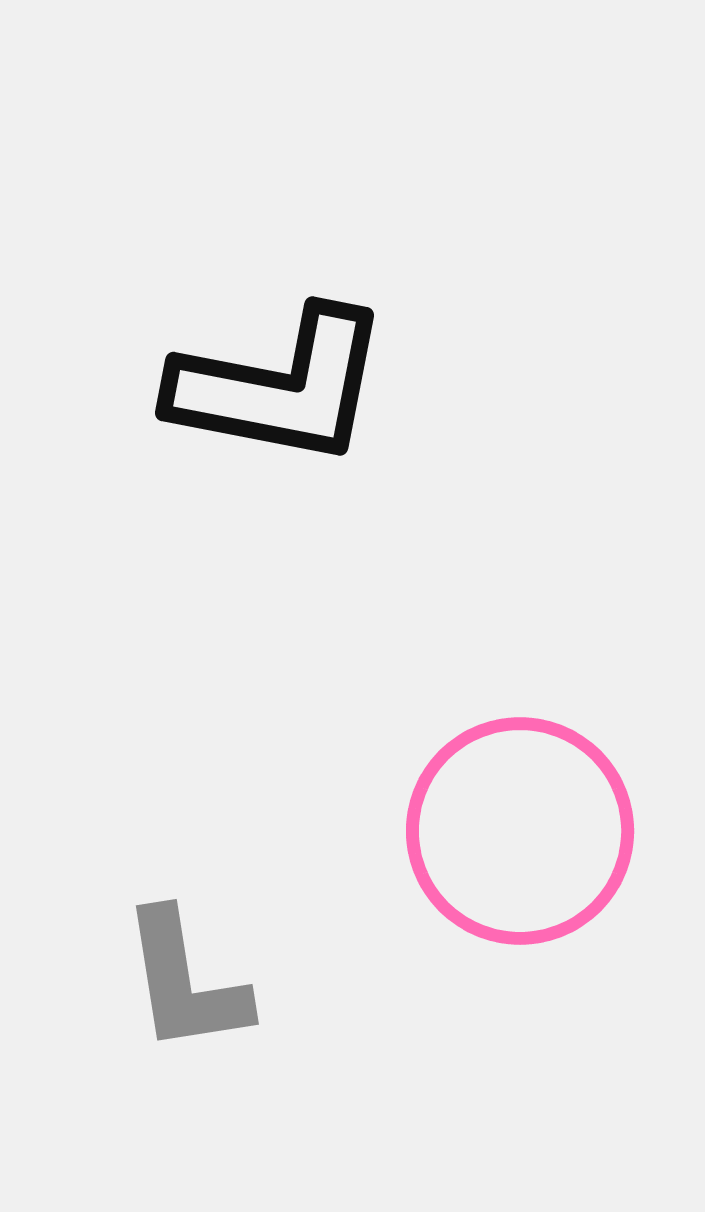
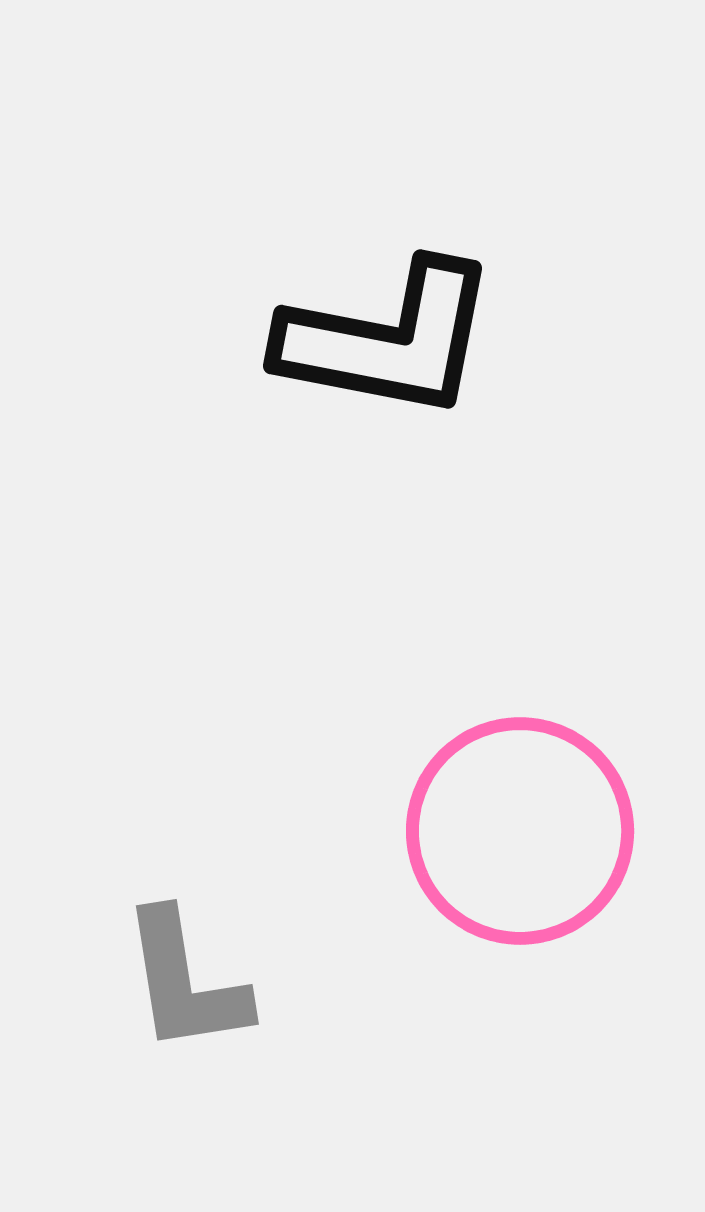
black L-shape: moved 108 px right, 47 px up
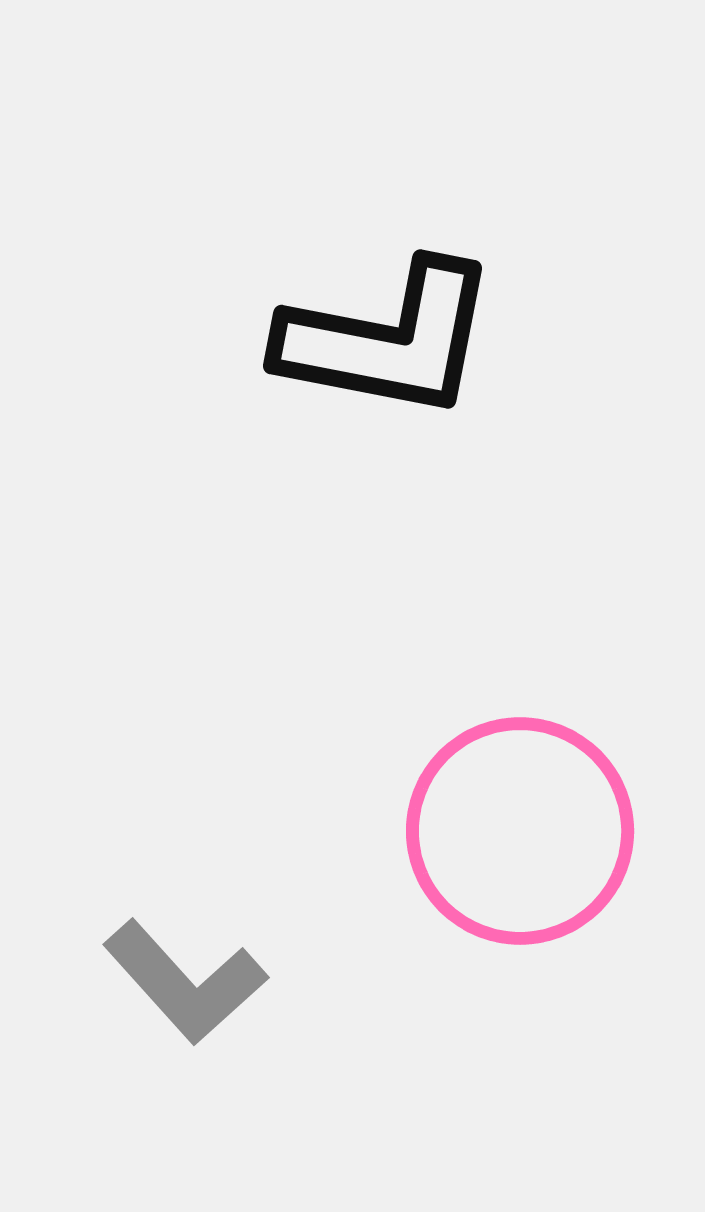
gray L-shape: rotated 33 degrees counterclockwise
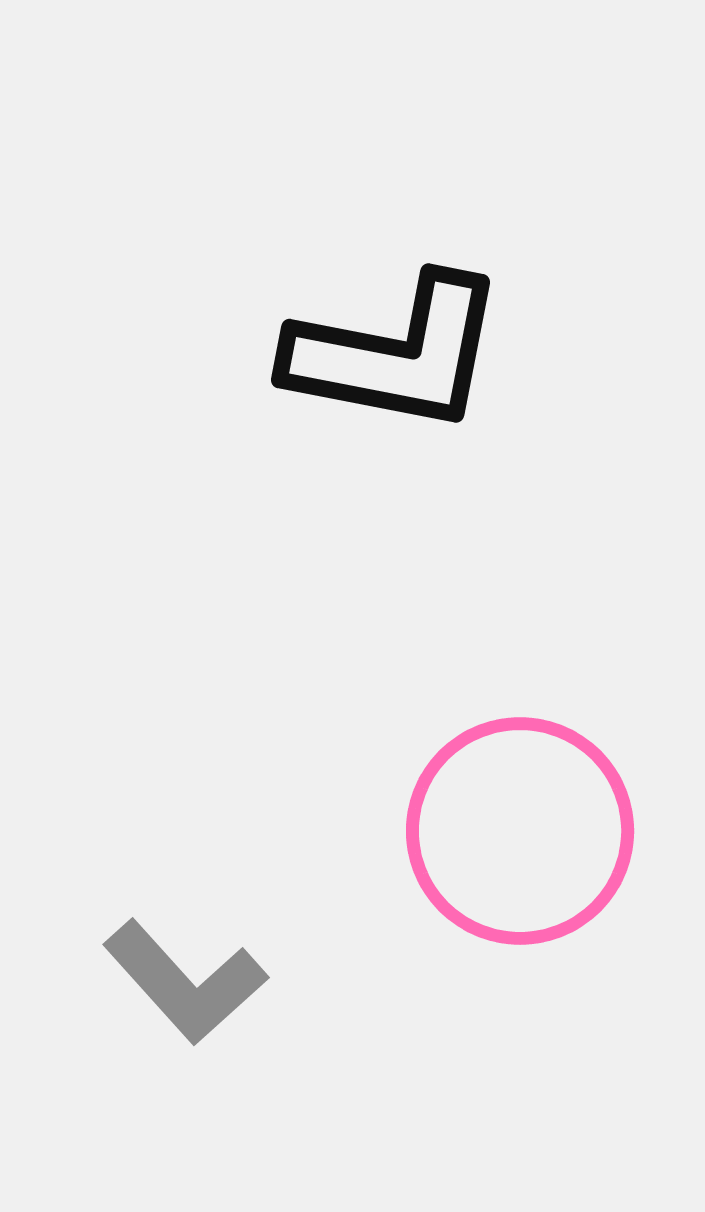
black L-shape: moved 8 px right, 14 px down
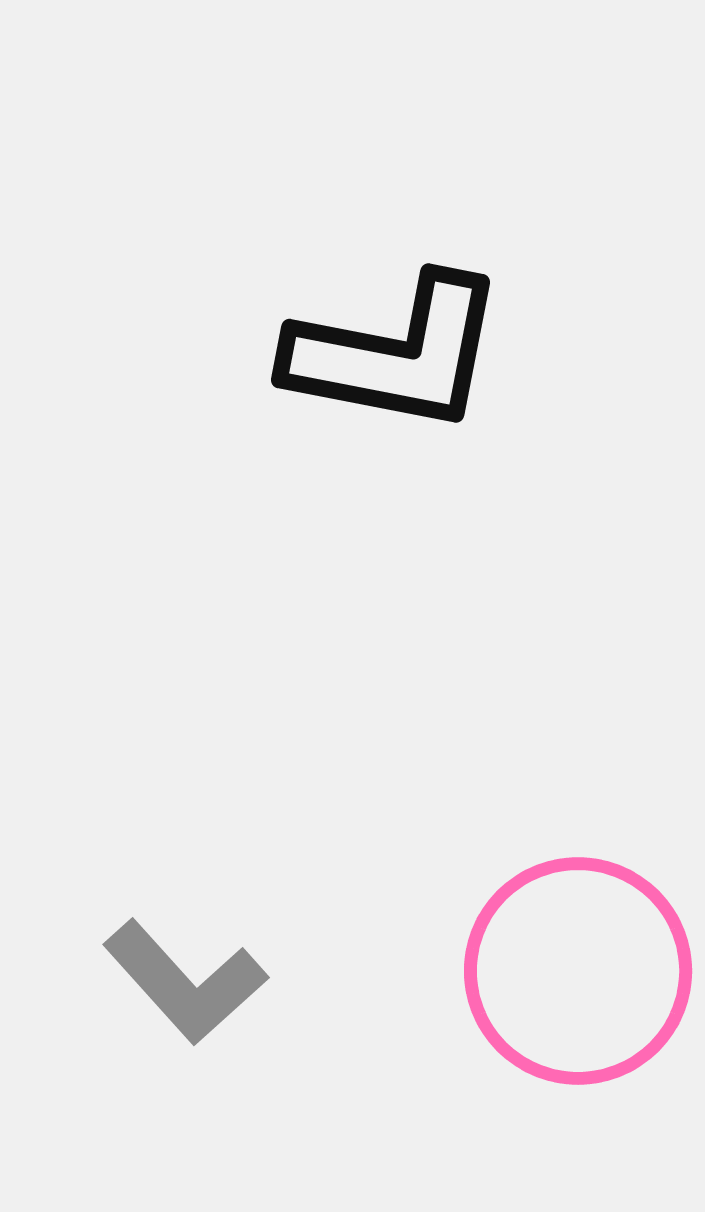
pink circle: moved 58 px right, 140 px down
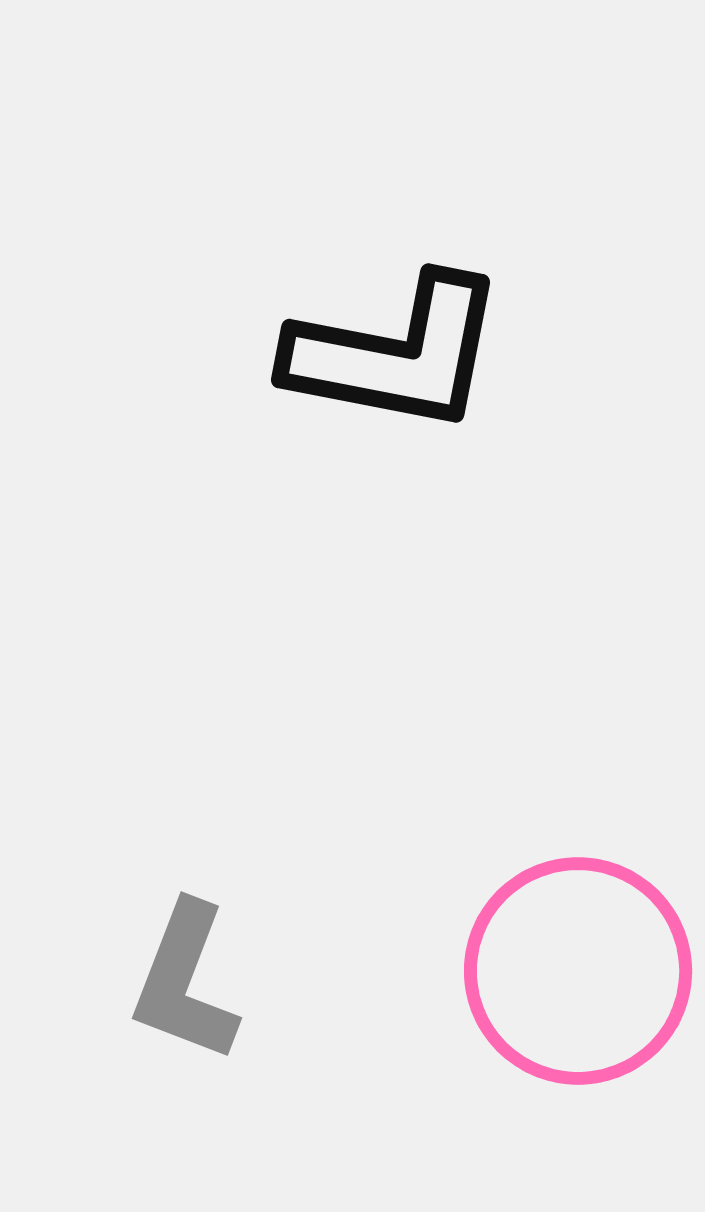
gray L-shape: rotated 63 degrees clockwise
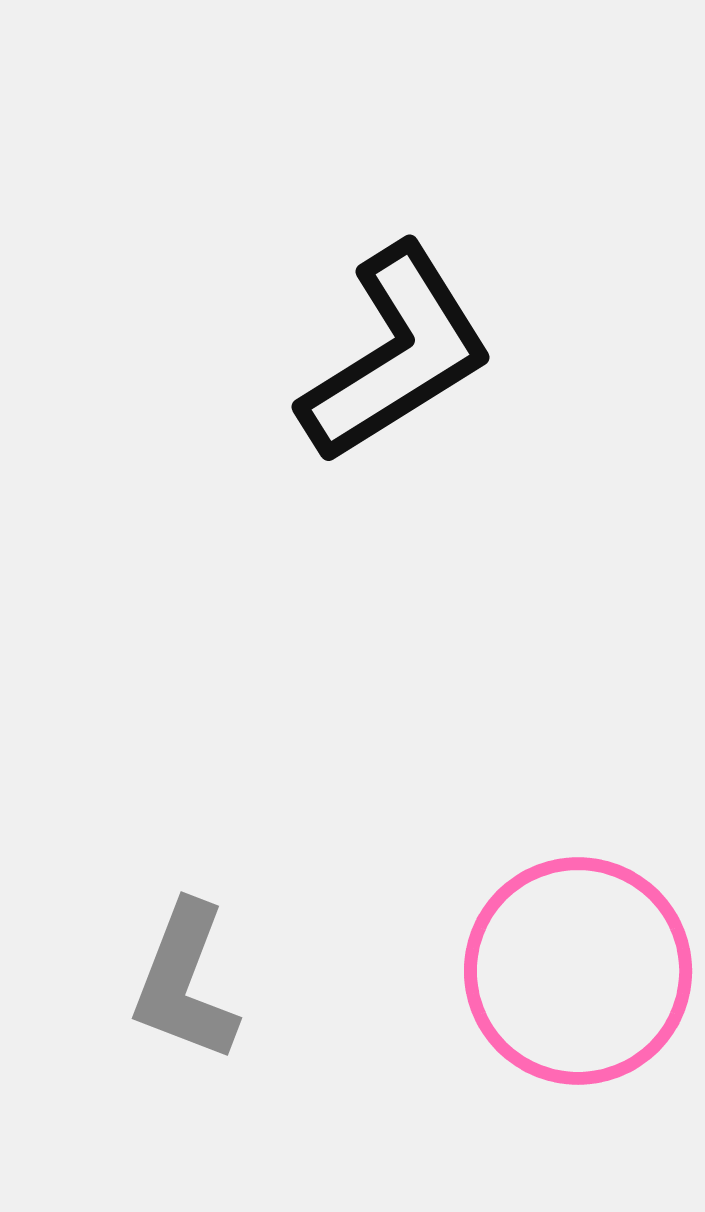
black L-shape: rotated 43 degrees counterclockwise
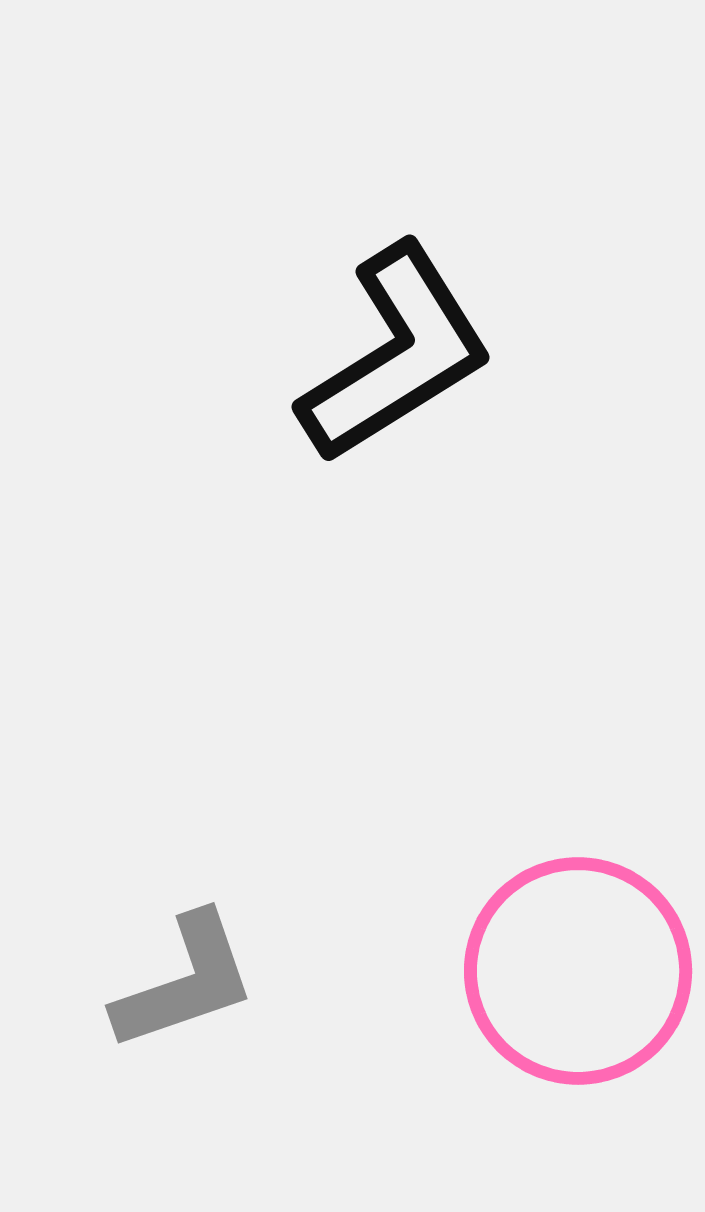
gray L-shape: rotated 130 degrees counterclockwise
